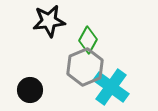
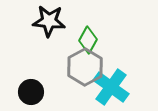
black star: rotated 12 degrees clockwise
gray hexagon: rotated 6 degrees counterclockwise
black circle: moved 1 px right, 2 px down
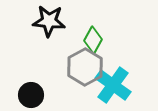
green diamond: moved 5 px right
cyan cross: moved 2 px right, 2 px up
black circle: moved 3 px down
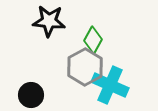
cyan cross: moved 3 px left; rotated 12 degrees counterclockwise
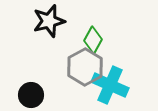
black star: rotated 20 degrees counterclockwise
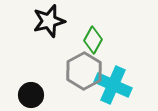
gray hexagon: moved 1 px left, 4 px down
cyan cross: moved 3 px right
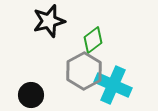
green diamond: rotated 24 degrees clockwise
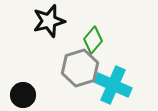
green diamond: rotated 12 degrees counterclockwise
gray hexagon: moved 4 px left, 3 px up; rotated 12 degrees clockwise
black circle: moved 8 px left
